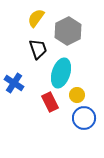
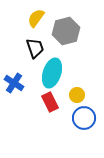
gray hexagon: moved 2 px left; rotated 12 degrees clockwise
black trapezoid: moved 3 px left, 1 px up
cyan ellipse: moved 9 px left
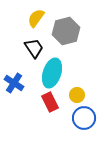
black trapezoid: moved 1 px left; rotated 15 degrees counterclockwise
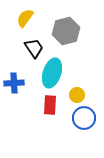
yellow semicircle: moved 11 px left
blue cross: rotated 36 degrees counterclockwise
red rectangle: moved 3 px down; rotated 30 degrees clockwise
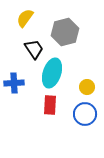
gray hexagon: moved 1 px left, 1 px down
black trapezoid: moved 1 px down
yellow circle: moved 10 px right, 8 px up
blue circle: moved 1 px right, 4 px up
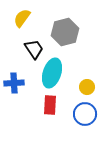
yellow semicircle: moved 3 px left
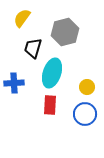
black trapezoid: moved 1 px left, 1 px up; rotated 130 degrees counterclockwise
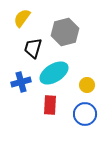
cyan ellipse: moved 2 px right; rotated 40 degrees clockwise
blue cross: moved 7 px right, 1 px up; rotated 12 degrees counterclockwise
yellow circle: moved 2 px up
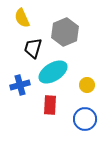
yellow semicircle: rotated 60 degrees counterclockwise
gray hexagon: rotated 8 degrees counterclockwise
cyan ellipse: moved 1 px left, 1 px up
blue cross: moved 1 px left, 3 px down
blue circle: moved 5 px down
